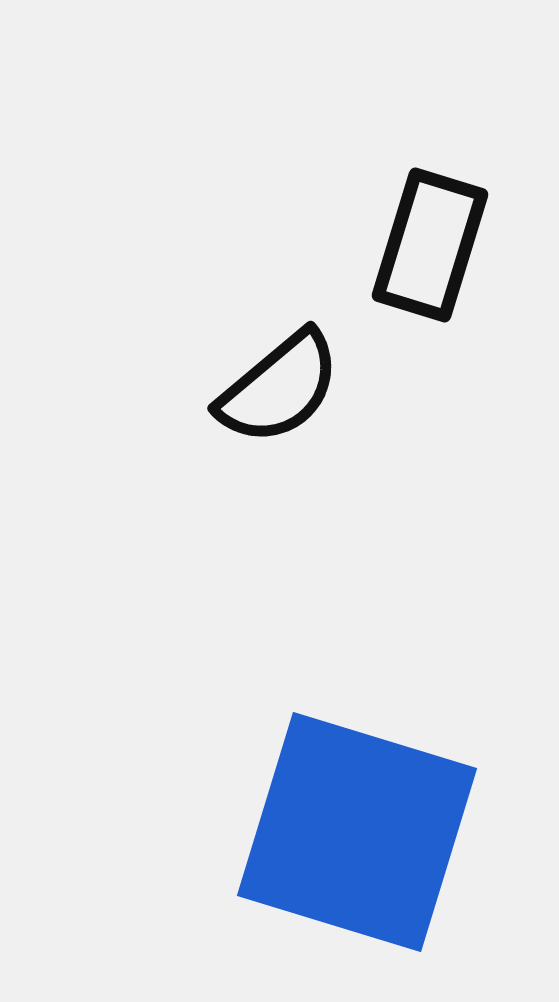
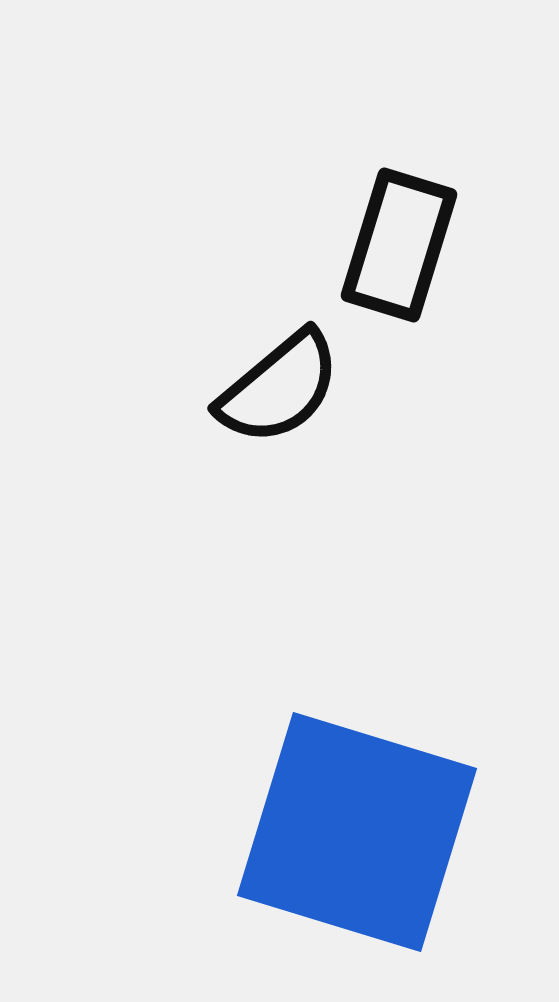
black rectangle: moved 31 px left
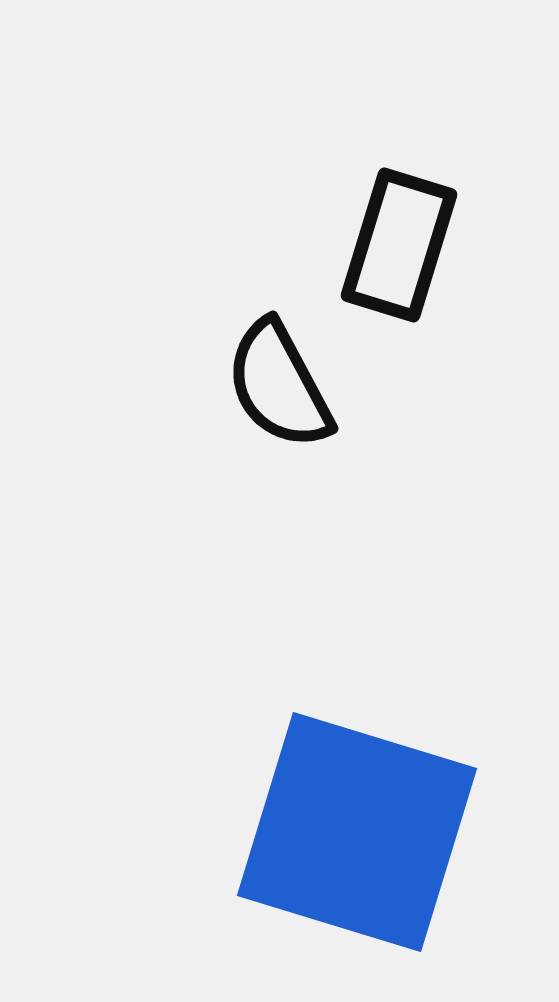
black semicircle: moved 3 px up; rotated 102 degrees clockwise
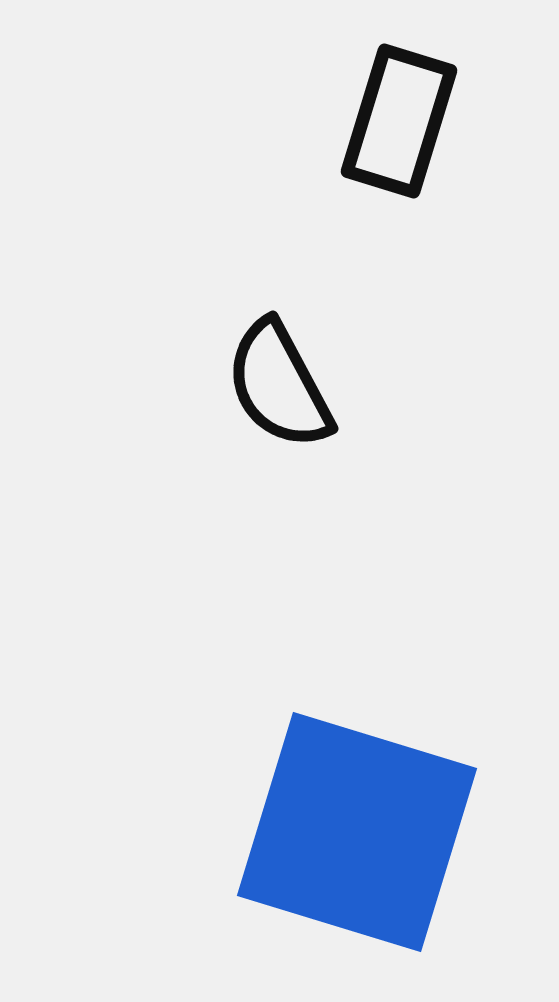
black rectangle: moved 124 px up
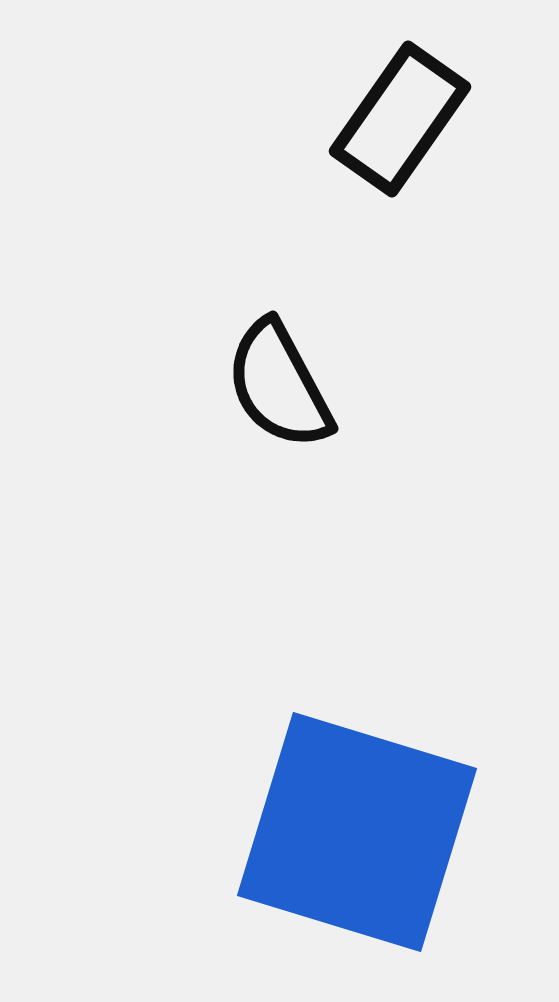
black rectangle: moved 1 px right, 2 px up; rotated 18 degrees clockwise
